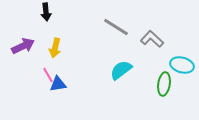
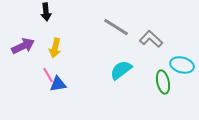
gray L-shape: moved 1 px left
green ellipse: moved 1 px left, 2 px up; rotated 20 degrees counterclockwise
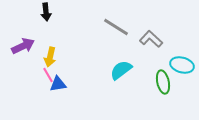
yellow arrow: moved 5 px left, 9 px down
